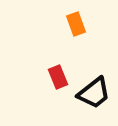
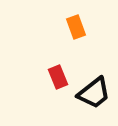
orange rectangle: moved 3 px down
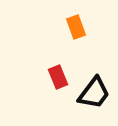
black trapezoid: rotated 15 degrees counterclockwise
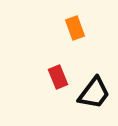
orange rectangle: moved 1 px left, 1 px down
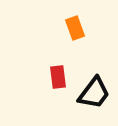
red rectangle: rotated 15 degrees clockwise
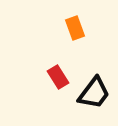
red rectangle: rotated 25 degrees counterclockwise
